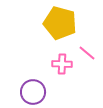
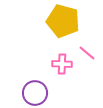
yellow pentagon: moved 3 px right, 2 px up
purple circle: moved 2 px right, 1 px down
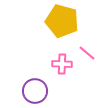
yellow pentagon: moved 1 px left
purple circle: moved 2 px up
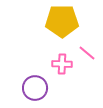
yellow pentagon: rotated 16 degrees counterclockwise
purple circle: moved 3 px up
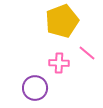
yellow pentagon: rotated 20 degrees counterclockwise
pink cross: moved 3 px left, 1 px up
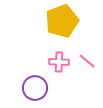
pink line: moved 8 px down
pink cross: moved 1 px up
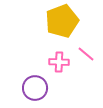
pink line: moved 1 px left, 7 px up
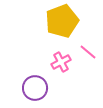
pink line: moved 2 px right, 2 px up
pink cross: moved 2 px right; rotated 30 degrees counterclockwise
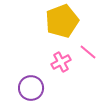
purple circle: moved 4 px left
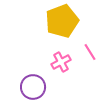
pink line: moved 2 px right; rotated 18 degrees clockwise
purple circle: moved 2 px right, 1 px up
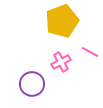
pink line: rotated 30 degrees counterclockwise
purple circle: moved 1 px left, 3 px up
